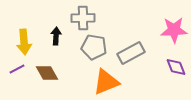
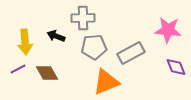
pink star: moved 6 px left; rotated 8 degrees clockwise
black arrow: rotated 72 degrees counterclockwise
yellow arrow: moved 1 px right
gray pentagon: rotated 15 degrees counterclockwise
purple line: moved 1 px right
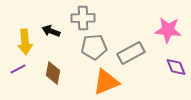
black arrow: moved 5 px left, 5 px up
brown diamond: moved 6 px right; rotated 40 degrees clockwise
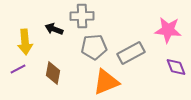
gray cross: moved 1 px left, 2 px up
black arrow: moved 3 px right, 2 px up
